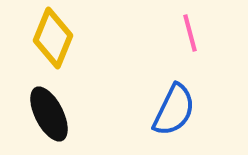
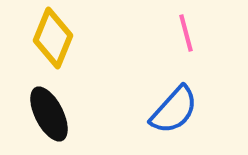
pink line: moved 4 px left
blue semicircle: rotated 16 degrees clockwise
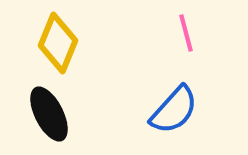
yellow diamond: moved 5 px right, 5 px down
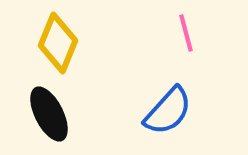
blue semicircle: moved 6 px left, 1 px down
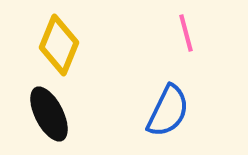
yellow diamond: moved 1 px right, 2 px down
blue semicircle: rotated 16 degrees counterclockwise
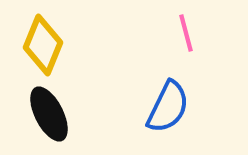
yellow diamond: moved 16 px left
blue semicircle: moved 4 px up
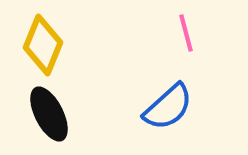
blue semicircle: rotated 22 degrees clockwise
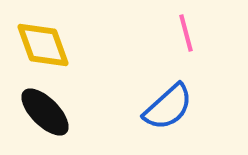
yellow diamond: rotated 42 degrees counterclockwise
black ellipse: moved 4 px left, 2 px up; rotated 18 degrees counterclockwise
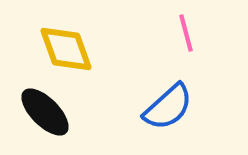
yellow diamond: moved 23 px right, 4 px down
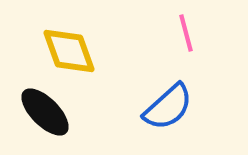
yellow diamond: moved 3 px right, 2 px down
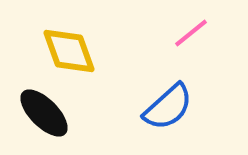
pink line: moved 5 px right; rotated 66 degrees clockwise
black ellipse: moved 1 px left, 1 px down
